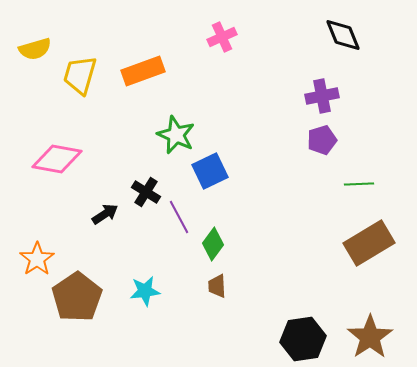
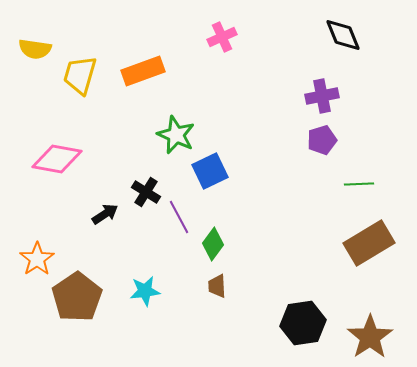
yellow semicircle: rotated 24 degrees clockwise
black hexagon: moved 16 px up
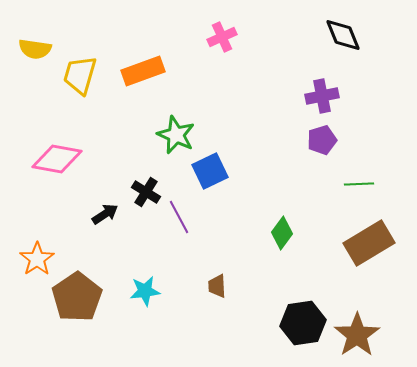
green diamond: moved 69 px right, 11 px up
brown star: moved 13 px left, 2 px up
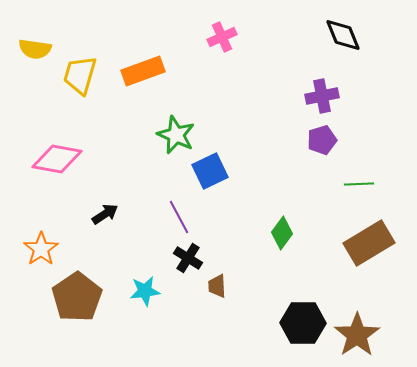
black cross: moved 42 px right, 66 px down
orange star: moved 4 px right, 10 px up
black hexagon: rotated 9 degrees clockwise
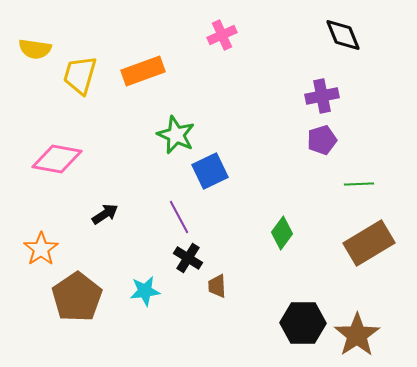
pink cross: moved 2 px up
